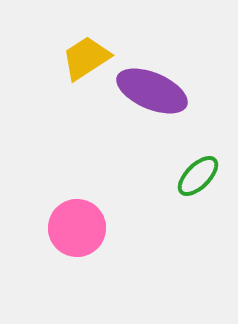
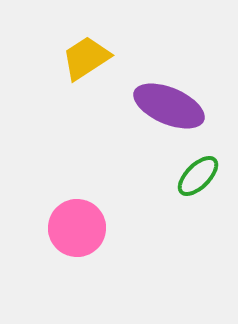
purple ellipse: moved 17 px right, 15 px down
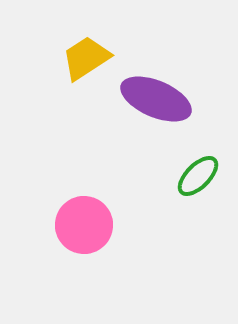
purple ellipse: moved 13 px left, 7 px up
pink circle: moved 7 px right, 3 px up
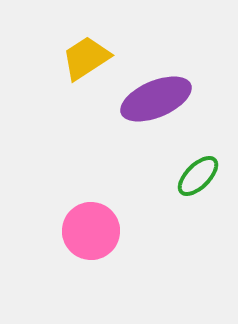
purple ellipse: rotated 46 degrees counterclockwise
pink circle: moved 7 px right, 6 px down
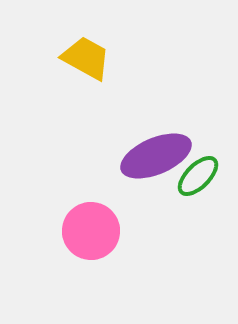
yellow trapezoid: rotated 62 degrees clockwise
purple ellipse: moved 57 px down
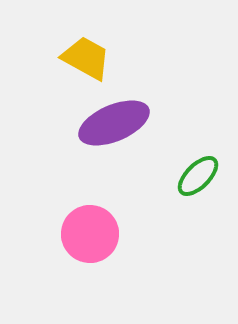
purple ellipse: moved 42 px left, 33 px up
pink circle: moved 1 px left, 3 px down
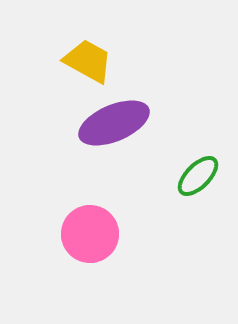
yellow trapezoid: moved 2 px right, 3 px down
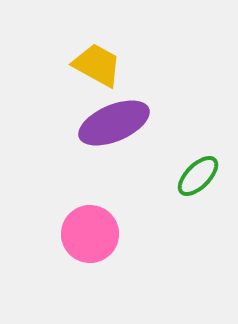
yellow trapezoid: moved 9 px right, 4 px down
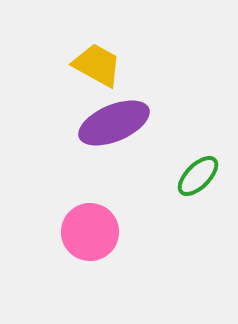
pink circle: moved 2 px up
